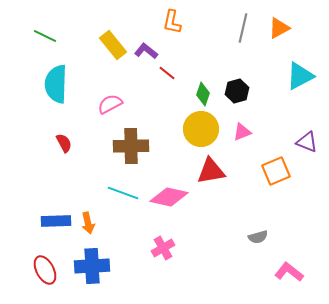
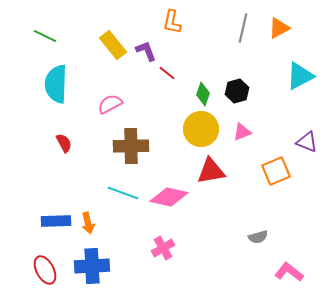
purple L-shape: rotated 30 degrees clockwise
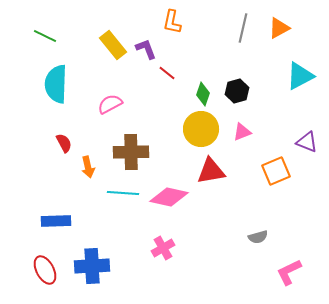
purple L-shape: moved 2 px up
brown cross: moved 6 px down
cyan line: rotated 16 degrees counterclockwise
orange arrow: moved 56 px up
pink L-shape: rotated 64 degrees counterclockwise
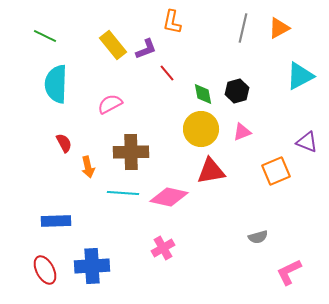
purple L-shape: rotated 90 degrees clockwise
red line: rotated 12 degrees clockwise
green diamond: rotated 30 degrees counterclockwise
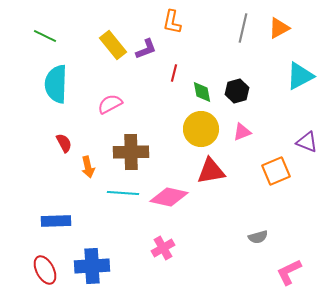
red line: moved 7 px right; rotated 54 degrees clockwise
green diamond: moved 1 px left, 2 px up
